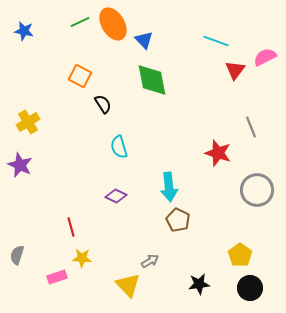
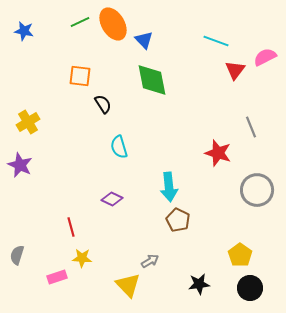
orange square: rotated 20 degrees counterclockwise
purple diamond: moved 4 px left, 3 px down
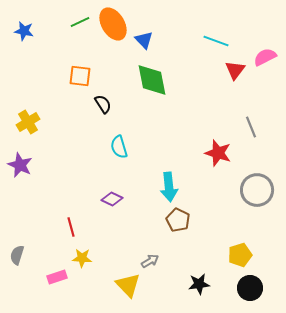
yellow pentagon: rotated 20 degrees clockwise
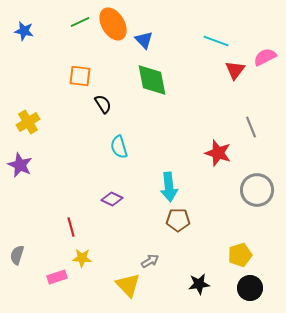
brown pentagon: rotated 25 degrees counterclockwise
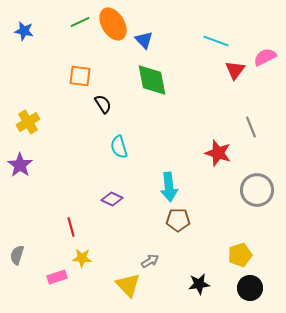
purple star: rotated 10 degrees clockwise
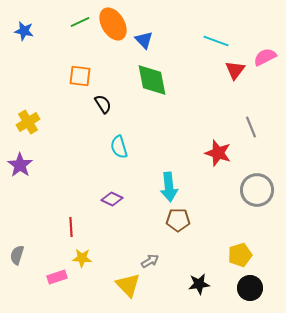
red line: rotated 12 degrees clockwise
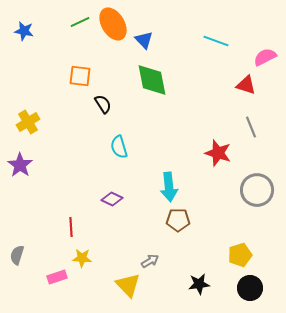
red triangle: moved 11 px right, 15 px down; rotated 50 degrees counterclockwise
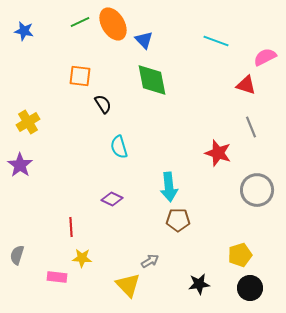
pink rectangle: rotated 24 degrees clockwise
